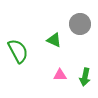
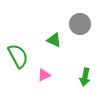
green semicircle: moved 5 px down
pink triangle: moved 16 px left; rotated 24 degrees counterclockwise
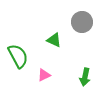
gray circle: moved 2 px right, 2 px up
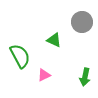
green semicircle: moved 2 px right
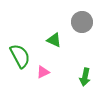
pink triangle: moved 1 px left, 3 px up
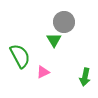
gray circle: moved 18 px left
green triangle: rotated 35 degrees clockwise
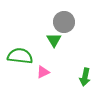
green semicircle: rotated 55 degrees counterclockwise
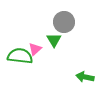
pink triangle: moved 8 px left, 23 px up; rotated 16 degrees counterclockwise
green arrow: rotated 90 degrees clockwise
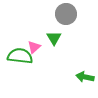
gray circle: moved 2 px right, 8 px up
green triangle: moved 2 px up
pink triangle: moved 1 px left, 2 px up
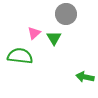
pink triangle: moved 14 px up
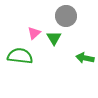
gray circle: moved 2 px down
green arrow: moved 19 px up
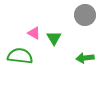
gray circle: moved 19 px right, 1 px up
pink triangle: rotated 48 degrees counterclockwise
green arrow: rotated 18 degrees counterclockwise
